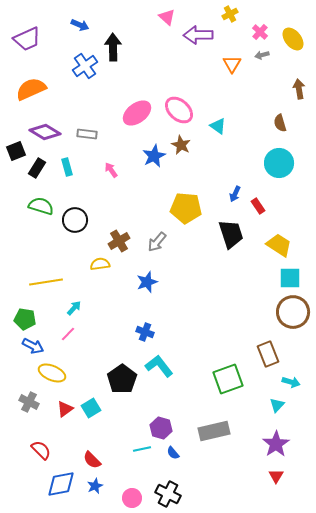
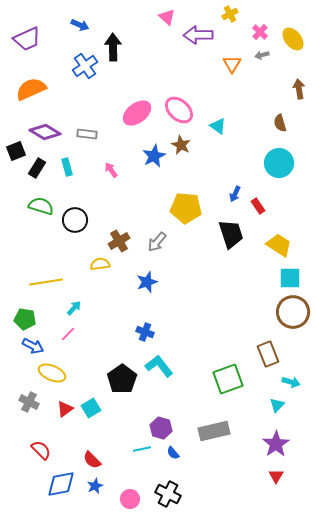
pink circle at (132, 498): moved 2 px left, 1 px down
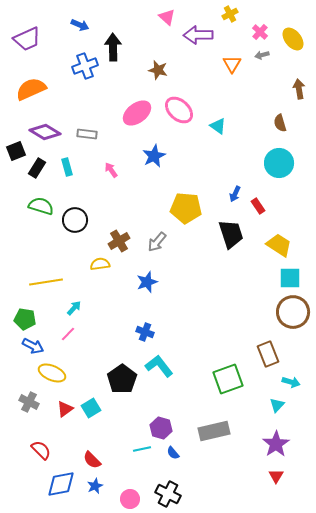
blue cross at (85, 66): rotated 15 degrees clockwise
brown star at (181, 145): moved 23 px left, 75 px up; rotated 12 degrees counterclockwise
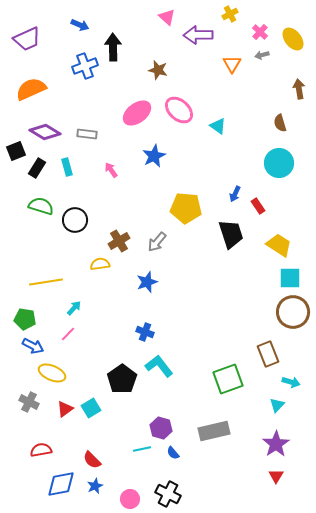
red semicircle at (41, 450): rotated 55 degrees counterclockwise
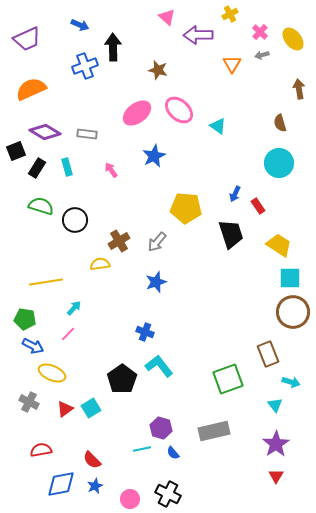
blue star at (147, 282): moved 9 px right
cyan triangle at (277, 405): moved 2 px left; rotated 21 degrees counterclockwise
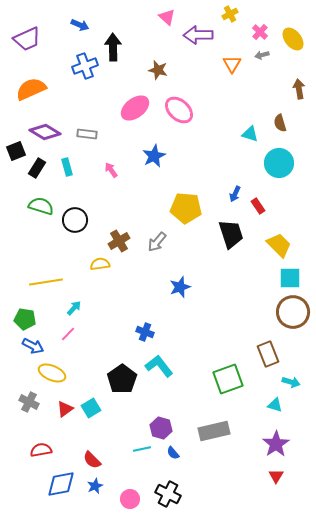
pink ellipse at (137, 113): moved 2 px left, 5 px up
cyan triangle at (218, 126): moved 32 px right, 8 px down; rotated 18 degrees counterclockwise
yellow trapezoid at (279, 245): rotated 12 degrees clockwise
blue star at (156, 282): moved 24 px right, 5 px down
cyan triangle at (275, 405): rotated 35 degrees counterclockwise
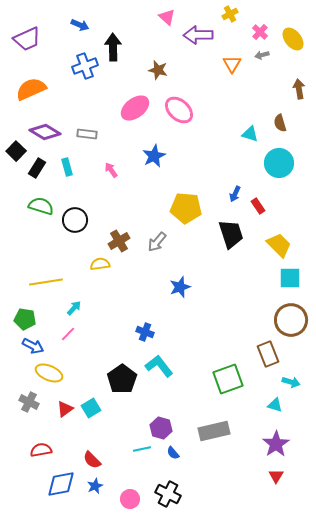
black square at (16, 151): rotated 24 degrees counterclockwise
brown circle at (293, 312): moved 2 px left, 8 px down
yellow ellipse at (52, 373): moved 3 px left
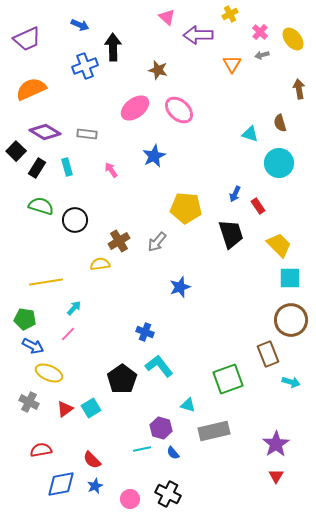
cyan triangle at (275, 405): moved 87 px left
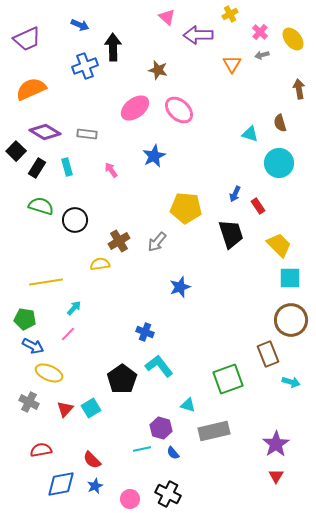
red triangle at (65, 409): rotated 12 degrees counterclockwise
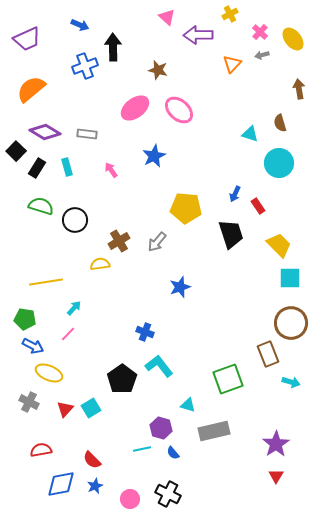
orange triangle at (232, 64): rotated 12 degrees clockwise
orange semicircle at (31, 89): rotated 16 degrees counterclockwise
brown circle at (291, 320): moved 3 px down
